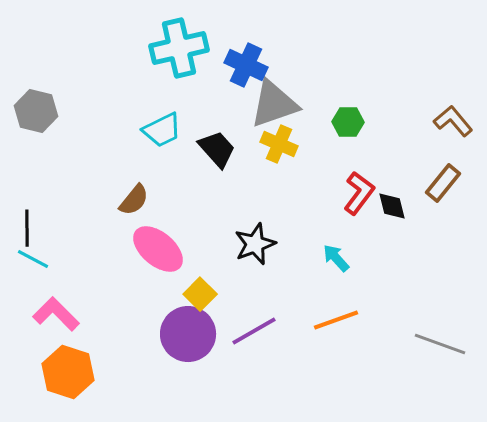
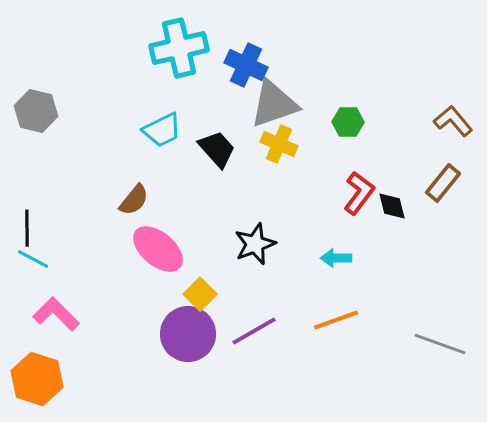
cyan arrow: rotated 48 degrees counterclockwise
orange hexagon: moved 31 px left, 7 px down
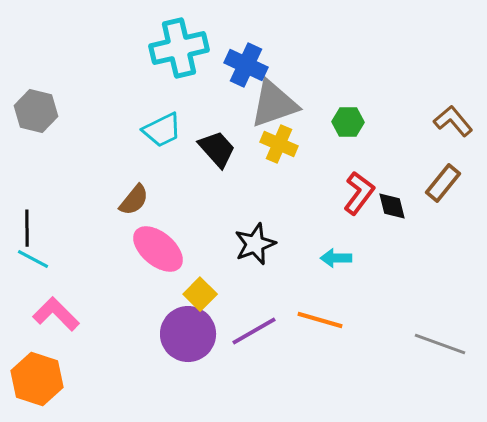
orange line: moved 16 px left; rotated 36 degrees clockwise
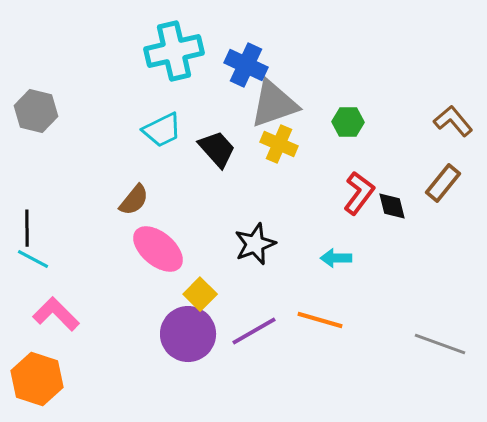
cyan cross: moved 5 px left, 3 px down
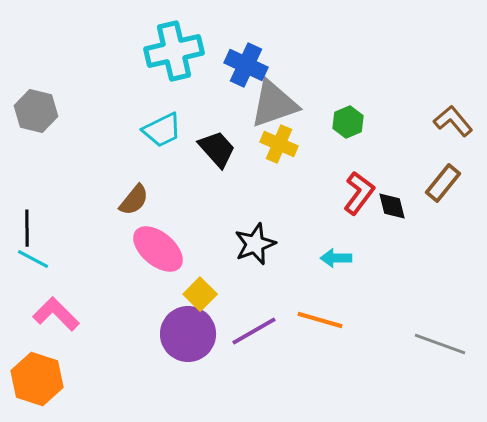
green hexagon: rotated 24 degrees counterclockwise
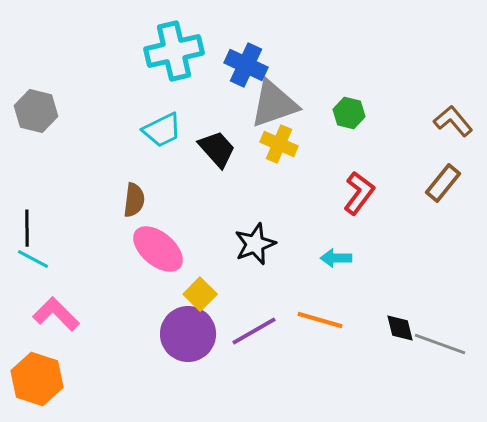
green hexagon: moved 1 px right, 9 px up; rotated 24 degrees counterclockwise
brown semicircle: rotated 32 degrees counterclockwise
black diamond: moved 8 px right, 122 px down
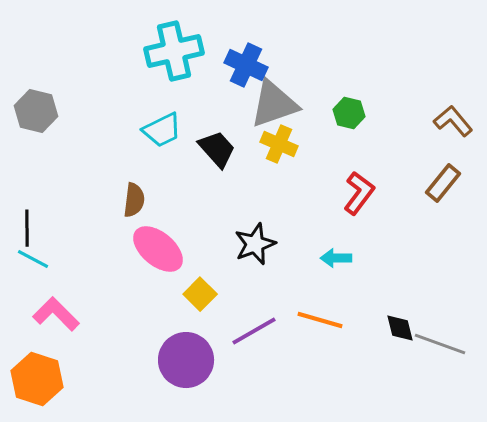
purple circle: moved 2 px left, 26 px down
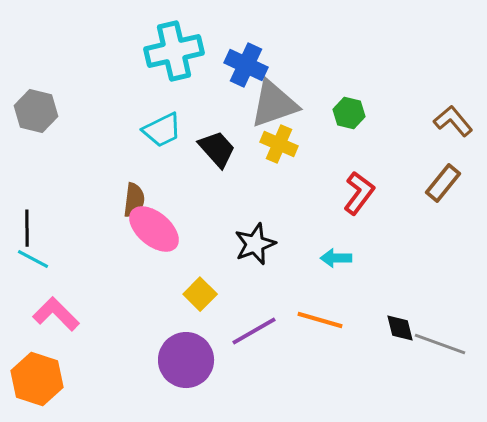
pink ellipse: moved 4 px left, 20 px up
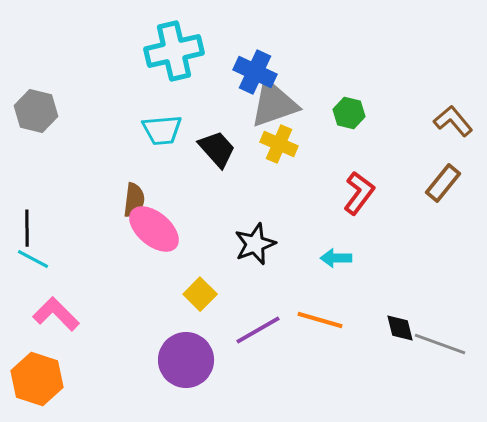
blue cross: moved 9 px right, 7 px down
cyan trapezoid: rotated 21 degrees clockwise
purple line: moved 4 px right, 1 px up
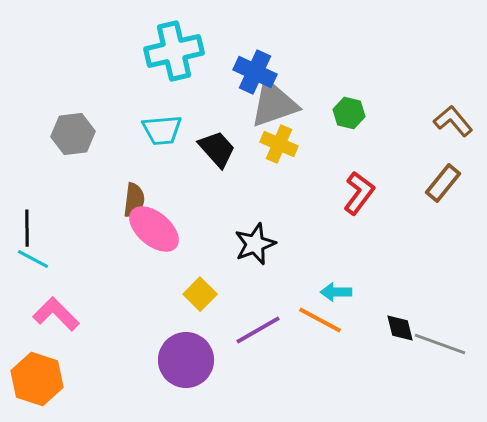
gray hexagon: moved 37 px right, 23 px down; rotated 21 degrees counterclockwise
cyan arrow: moved 34 px down
orange line: rotated 12 degrees clockwise
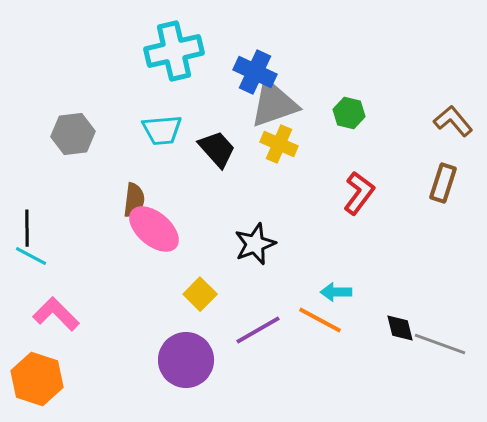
brown rectangle: rotated 21 degrees counterclockwise
cyan line: moved 2 px left, 3 px up
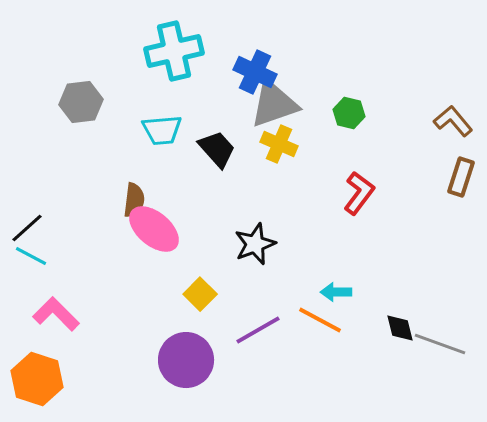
gray hexagon: moved 8 px right, 32 px up
brown rectangle: moved 18 px right, 6 px up
black line: rotated 48 degrees clockwise
